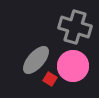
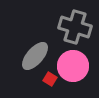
gray ellipse: moved 1 px left, 4 px up
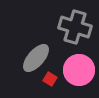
gray ellipse: moved 1 px right, 2 px down
pink circle: moved 6 px right, 4 px down
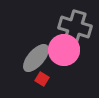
pink circle: moved 15 px left, 20 px up
red square: moved 8 px left
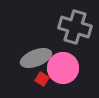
pink circle: moved 1 px left, 18 px down
gray ellipse: rotated 28 degrees clockwise
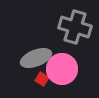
pink circle: moved 1 px left, 1 px down
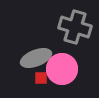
red square: moved 1 px left, 1 px up; rotated 32 degrees counterclockwise
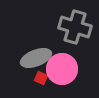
red square: rotated 24 degrees clockwise
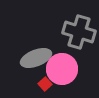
gray cross: moved 4 px right, 5 px down
red square: moved 4 px right, 6 px down; rotated 24 degrees clockwise
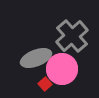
gray cross: moved 7 px left, 4 px down; rotated 32 degrees clockwise
